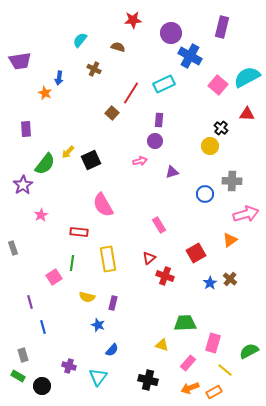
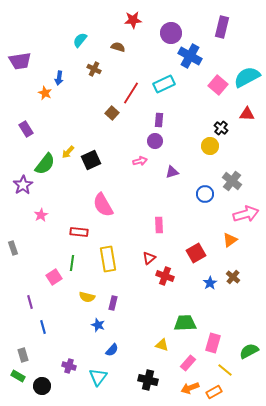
purple rectangle at (26, 129): rotated 28 degrees counterclockwise
gray cross at (232, 181): rotated 36 degrees clockwise
pink rectangle at (159, 225): rotated 28 degrees clockwise
brown cross at (230, 279): moved 3 px right, 2 px up
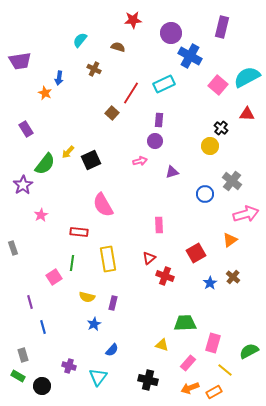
blue star at (98, 325): moved 4 px left, 1 px up; rotated 24 degrees clockwise
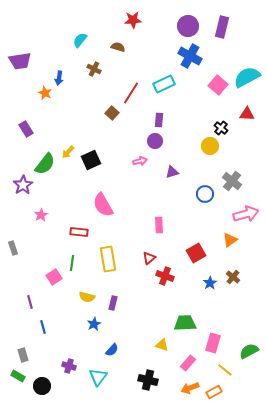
purple circle at (171, 33): moved 17 px right, 7 px up
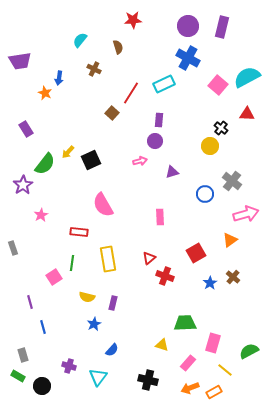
brown semicircle at (118, 47): rotated 56 degrees clockwise
blue cross at (190, 56): moved 2 px left, 2 px down
pink rectangle at (159, 225): moved 1 px right, 8 px up
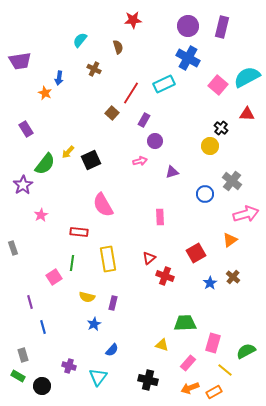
purple rectangle at (159, 120): moved 15 px left; rotated 24 degrees clockwise
green semicircle at (249, 351): moved 3 px left
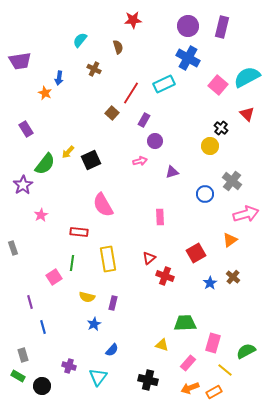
red triangle at (247, 114): rotated 42 degrees clockwise
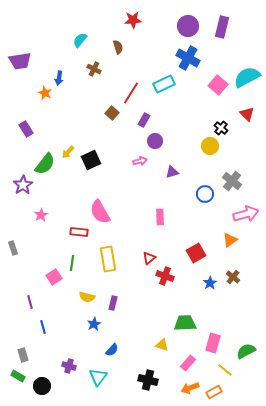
pink semicircle at (103, 205): moved 3 px left, 7 px down
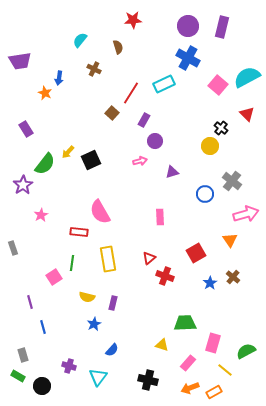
orange triangle at (230, 240): rotated 28 degrees counterclockwise
